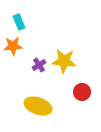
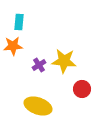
cyan rectangle: rotated 28 degrees clockwise
red circle: moved 3 px up
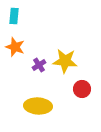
cyan rectangle: moved 5 px left, 6 px up
orange star: moved 2 px right, 1 px down; rotated 24 degrees clockwise
yellow star: moved 1 px right
yellow ellipse: rotated 16 degrees counterclockwise
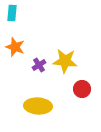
cyan rectangle: moved 2 px left, 3 px up
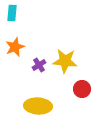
orange star: rotated 30 degrees clockwise
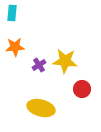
orange star: rotated 18 degrees clockwise
yellow ellipse: moved 3 px right, 2 px down; rotated 12 degrees clockwise
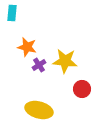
orange star: moved 12 px right; rotated 18 degrees clockwise
yellow ellipse: moved 2 px left, 2 px down
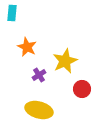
orange star: rotated 12 degrees clockwise
yellow star: rotated 30 degrees counterclockwise
purple cross: moved 10 px down
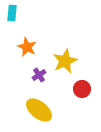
yellow ellipse: rotated 24 degrees clockwise
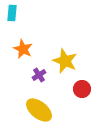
orange star: moved 4 px left, 2 px down
yellow star: rotated 25 degrees counterclockwise
